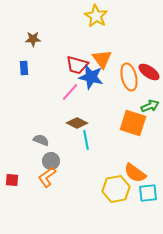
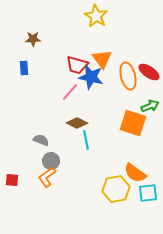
orange ellipse: moved 1 px left, 1 px up
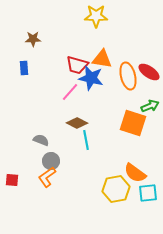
yellow star: rotated 30 degrees counterclockwise
orange triangle: rotated 45 degrees counterclockwise
blue star: moved 1 px down
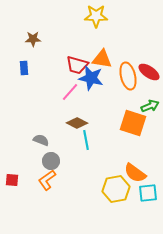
orange L-shape: moved 3 px down
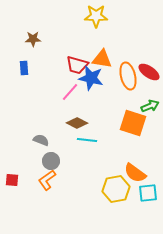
cyan line: moved 1 px right; rotated 72 degrees counterclockwise
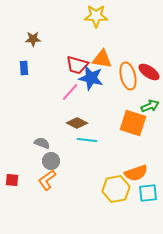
gray semicircle: moved 1 px right, 3 px down
orange semicircle: moved 1 px right; rotated 55 degrees counterclockwise
